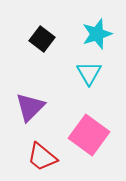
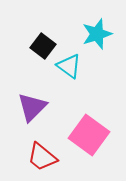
black square: moved 1 px right, 7 px down
cyan triangle: moved 20 px left, 7 px up; rotated 24 degrees counterclockwise
purple triangle: moved 2 px right
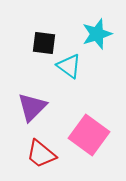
black square: moved 1 px right, 3 px up; rotated 30 degrees counterclockwise
red trapezoid: moved 1 px left, 3 px up
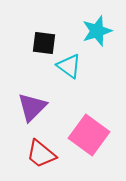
cyan star: moved 3 px up
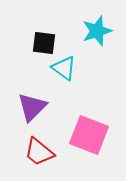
cyan triangle: moved 5 px left, 2 px down
pink square: rotated 15 degrees counterclockwise
red trapezoid: moved 2 px left, 2 px up
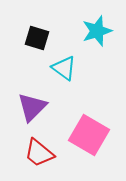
black square: moved 7 px left, 5 px up; rotated 10 degrees clockwise
pink square: rotated 9 degrees clockwise
red trapezoid: moved 1 px down
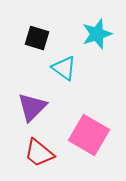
cyan star: moved 3 px down
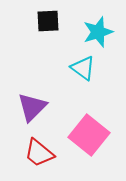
cyan star: moved 1 px right, 2 px up
black square: moved 11 px right, 17 px up; rotated 20 degrees counterclockwise
cyan triangle: moved 19 px right
pink square: rotated 9 degrees clockwise
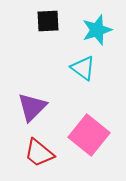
cyan star: moved 1 px left, 2 px up
